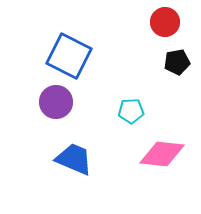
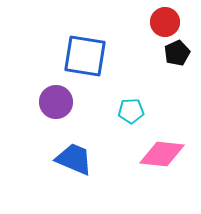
blue square: moved 16 px right; rotated 18 degrees counterclockwise
black pentagon: moved 9 px up; rotated 15 degrees counterclockwise
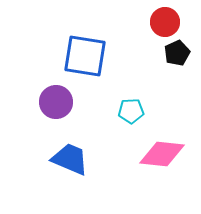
blue trapezoid: moved 4 px left
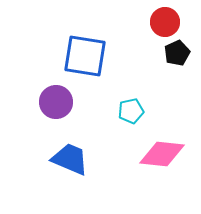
cyan pentagon: rotated 10 degrees counterclockwise
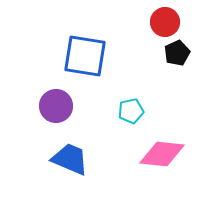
purple circle: moved 4 px down
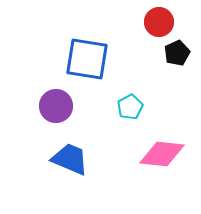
red circle: moved 6 px left
blue square: moved 2 px right, 3 px down
cyan pentagon: moved 1 px left, 4 px up; rotated 15 degrees counterclockwise
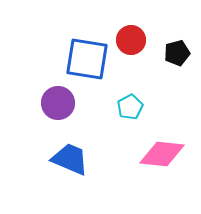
red circle: moved 28 px left, 18 px down
black pentagon: rotated 10 degrees clockwise
purple circle: moved 2 px right, 3 px up
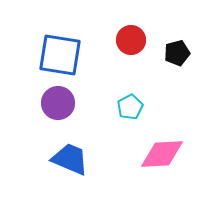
blue square: moved 27 px left, 4 px up
pink diamond: rotated 9 degrees counterclockwise
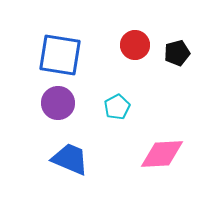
red circle: moved 4 px right, 5 px down
cyan pentagon: moved 13 px left
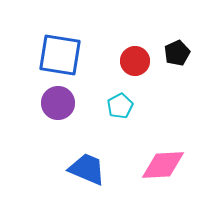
red circle: moved 16 px down
black pentagon: rotated 10 degrees counterclockwise
cyan pentagon: moved 3 px right, 1 px up
pink diamond: moved 1 px right, 11 px down
blue trapezoid: moved 17 px right, 10 px down
